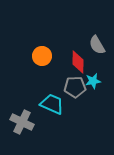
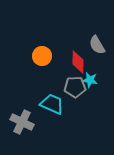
cyan star: moved 3 px left, 1 px up; rotated 21 degrees clockwise
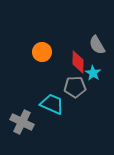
orange circle: moved 4 px up
cyan star: moved 3 px right, 7 px up; rotated 21 degrees clockwise
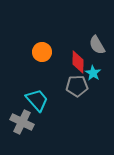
gray pentagon: moved 2 px right, 1 px up
cyan trapezoid: moved 15 px left, 4 px up; rotated 25 degrees clockwise
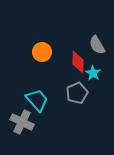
gray pentagon: moved 7 px down; rotated 20 degrees counterclockwise
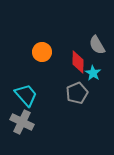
cyan trapezoid: moved 11 px left, 5 px up
